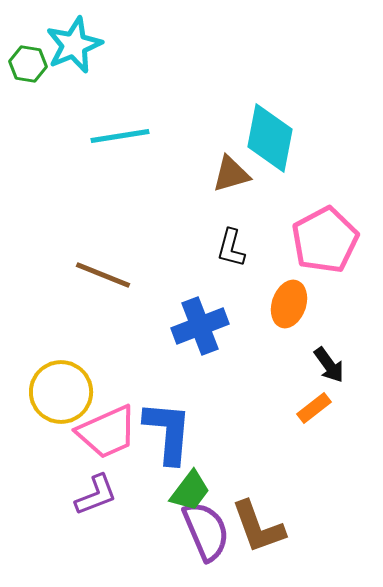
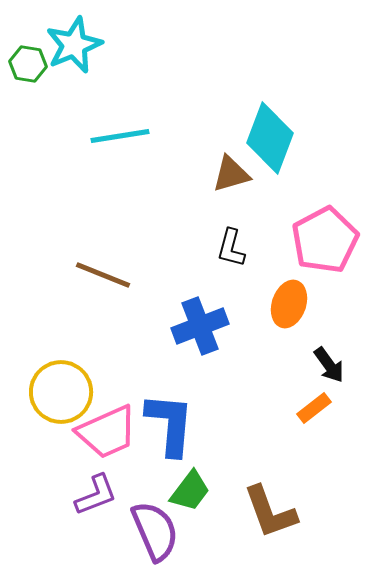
cyan diamond: rotated 10 degrees clockwise
blue L-shape: moved 2 px right, 8 px up
brown L-shape: moved 12 px right, 15 px up
purple semicircle: moved 51 px left
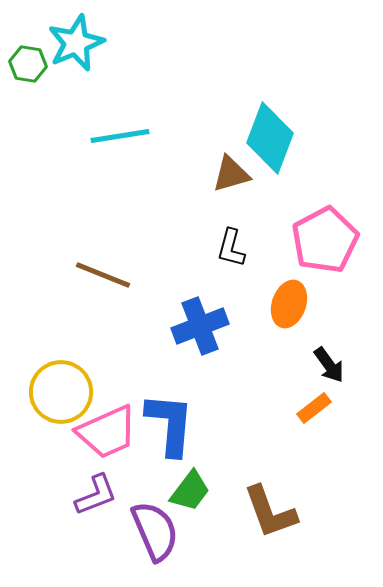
cyan star: moved 2 px right, 2 px up
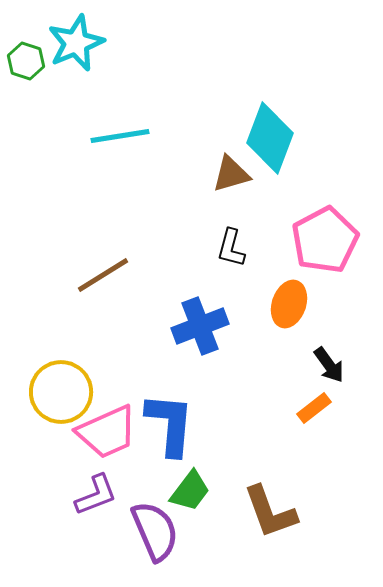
green hexagon: moved 2 px left, 3 px up; rotated 9 degrees clockwise
brown line: rotated 54 degrees counterclockwise
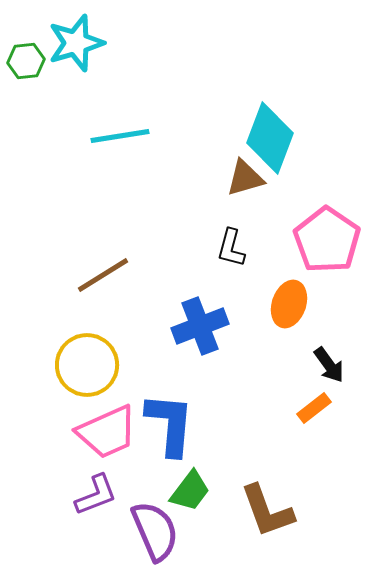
cyan star: rotated 6 degrees clockwise
green hexagon: rotated 24 degrees counterclockwise
brown triangle: moved 14 px right, 4 px down
pink pentagon: moved 2 px right; rotated 10 degrees counterclockwise
yellow circle: moved 26 px right, 27 px up
brown L-shape: moved 3 px left, 1 px up
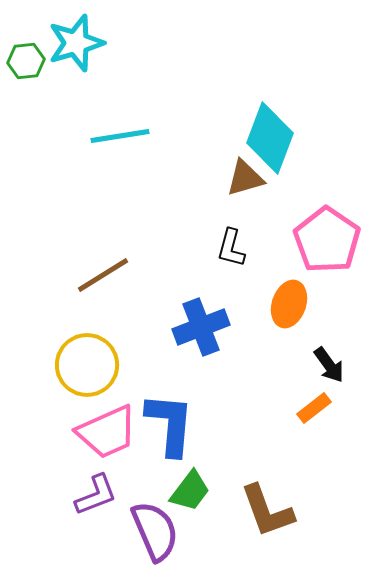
blue cross: moved 1 px right, 1 px down
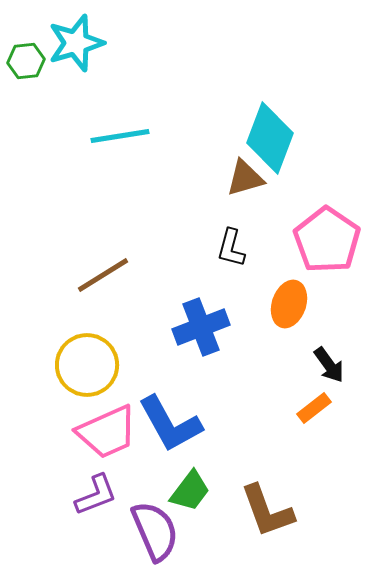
blue L-shape: rotated 146 degrees clockwise
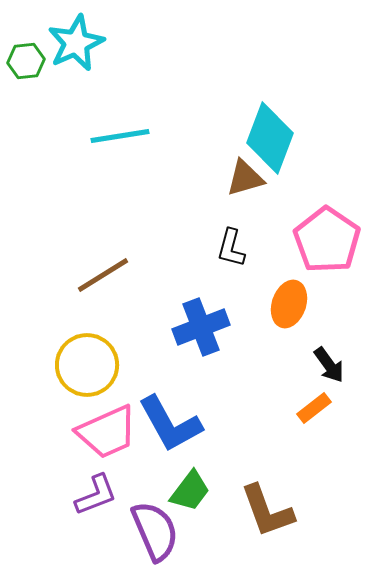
cyan star: rotated 8 degrees counterclockwise
